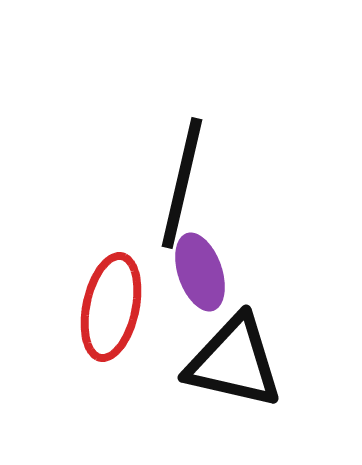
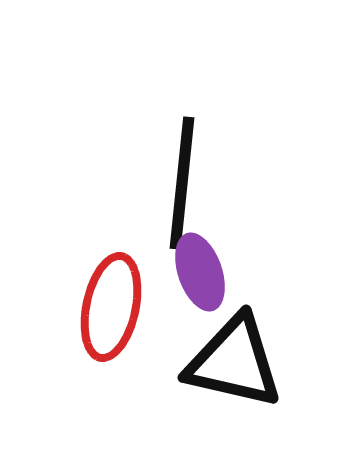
black line: rotated 7 degrees counterclockwise
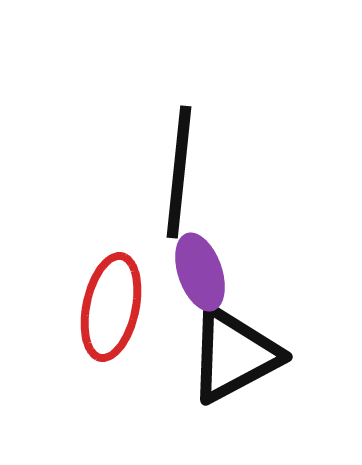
black line: moved 3 px left, 11 px up
black triangle: moved 7 px up; rotated 41 degrees counterclockwise
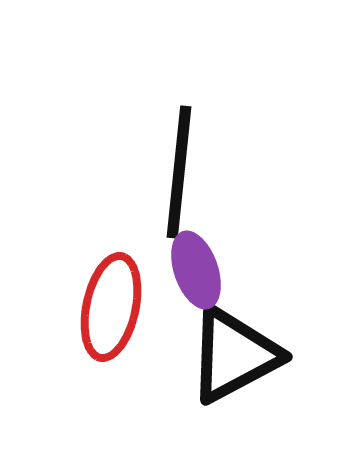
purple ellipse: moved 4 px left, 2 px up
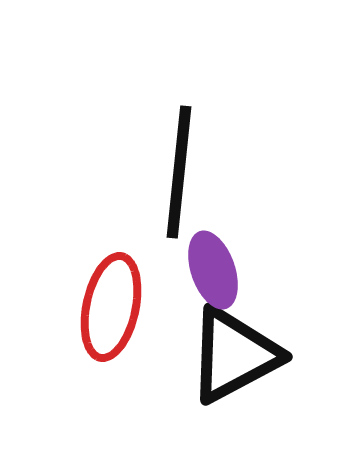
purple ellipse: moved 17 px right
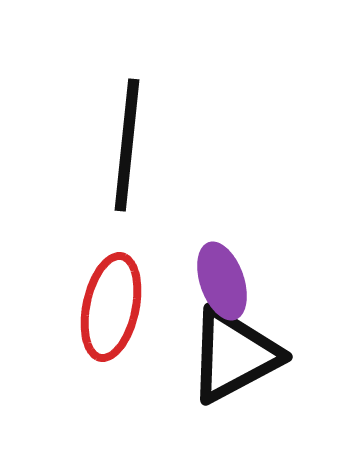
black line: moved 52 px left, 27 px up
purple ellipse: moved 9 px right, 11 px down
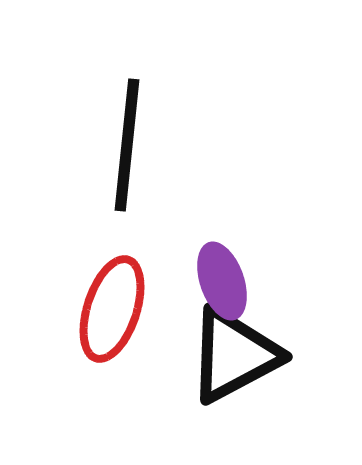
red ellipse: moved 1 px right, 2 px down; rotated 6 degrees clockwise
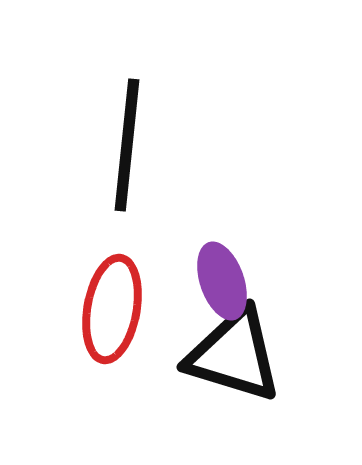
red ellipse: rotated 8 degrees counterclockwise
black triangle: rotated 45 degrees clockwise
